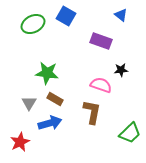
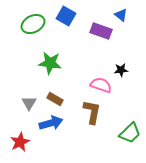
purple rectangle: moved 10 px up
green star: moved 3 px right, 10 px up
blue arrow: moved 1 px right
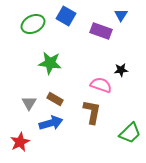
blue triangle: rotated 24 degrees clockwise
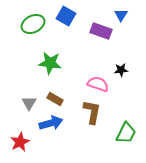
pink semicircle: moved 3 px left, 1 px up
green trapezoid: moved 4 px left; rotated 20 degrees counterclockwise
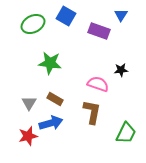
purple rectangle: moved 2 px left
red star: moved 8 px right, 6 px up; rotated 12 degrees clockwise
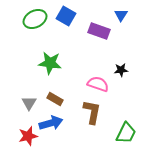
green ellipse: moved 2 px right, 5 px up
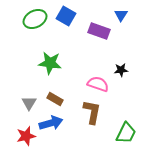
red star: moved 2 px left
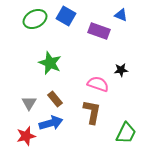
blue triangle: rotated 40 degrees counterclockwise
green star: rotated 15 degrees clockwise
brown rectangle: rotated 21 degrees clockwise
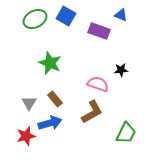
brown L-shape: rotated 50 degrees clockwise
blue arrow: moved 1 px left
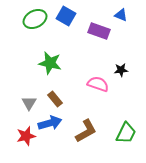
green star: rotated 10 degrees counterclockwise
brown L-shape: moved 6 px left, 19 px down
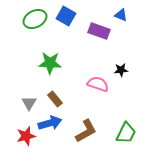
green star: rotated 10 degrees counterclockwise
